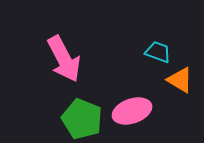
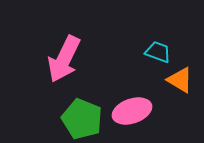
pink arrow: rotated 54 degrees clockwise
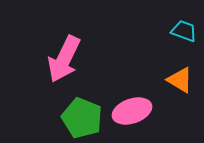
cyan trapezoid: moved 26 px right, 21 px up
green pentagon: moved 1 px up
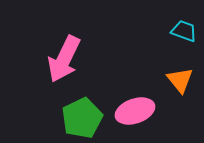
orange triangle: rotated 20 degrees clockwise
pink ellipse: moved 3 px right
green pentagon: rotated 24 degrees clockwise
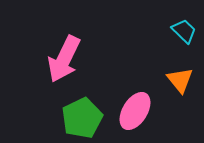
cyan trapezoid: rotated 24 degrees clockwise
pink ellipse: rotated 39 degrees counterclockwise
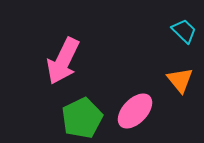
pink arrow: moved 1 px left, 2 px down
pink ellipse: rotated 12 degrees clockwise
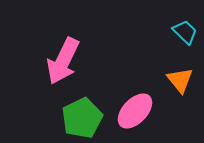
cyan trapezoid: moved 1 px right, 1 px down
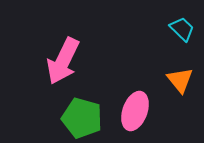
cyan trapezoid: moved 3 px left, 3 px up
pink ellipse: rotated 24 degrees counterclockwise
green pentagon: rotated 30 degrees counterclockwise
